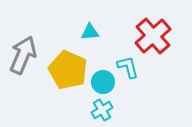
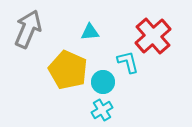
gray arrow: moved 5 px right, 26 px up
cyan L-shape: moved 5 px up
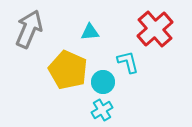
gray arrow: moved 1 px right
red cross: moved 2 px right, 7 px up
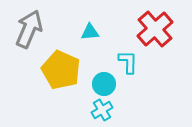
cyan L-shape: rotated 15 degrees clockwise
yellow pentagon: moved 7 px left
cyan circle: moved 1 px right, 2 px down
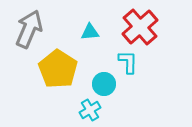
red cross: moved 15 px left, 2 px up
yellow pentagon: moved 3 px left, 1 px up; rotated 9 degrees clockwise
cyan cross: moved 12 px left
